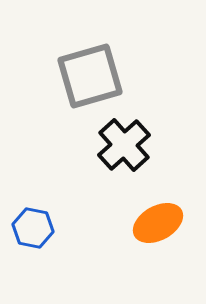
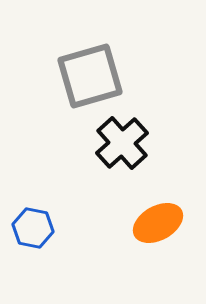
black cross: moved 2 px left, 2 px up
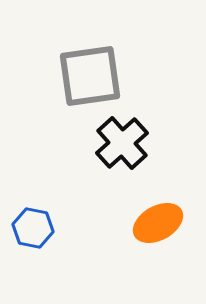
gray square: rotated 8 degrees clockwise
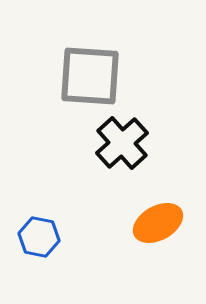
gray square: rotated 12 degrees clockwise
blue hexagon: moved 6 px right, 9 px down
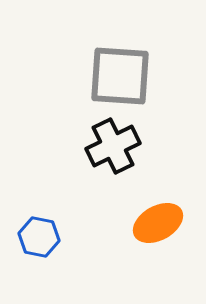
gray square: moved 30 px right
black cross: moved 9 px left, 3 px down; rotated 16 degrees clockwise
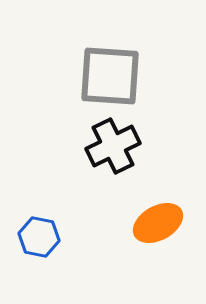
gray square: moved 10 px left
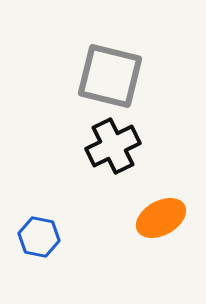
gray square: rotated 10 degrees clockwise
orange ellipse: moved 3 px right, 5 px up
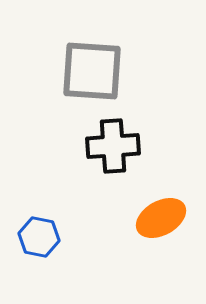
gray square: moved 18 px left, 5 px up; rotated 10 degrees counterclockwise
black cross: rotated 22 degrees clockwise
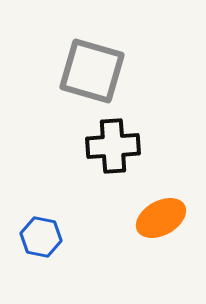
gray square: rotated 12 degrees clockwise
blue hexagon: moved 2 px right
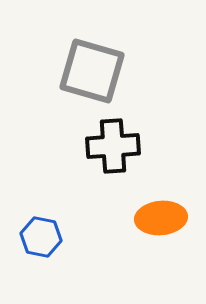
orange ellipse: rotated 24 degrees clockwise
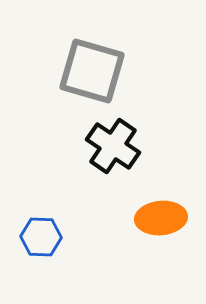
black cross: rotated 38 degrees clockwise
blue hexagon: rotated 9 degrees counterclockwise
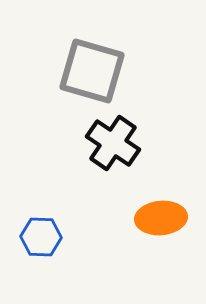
black cross: moved 3 px up
